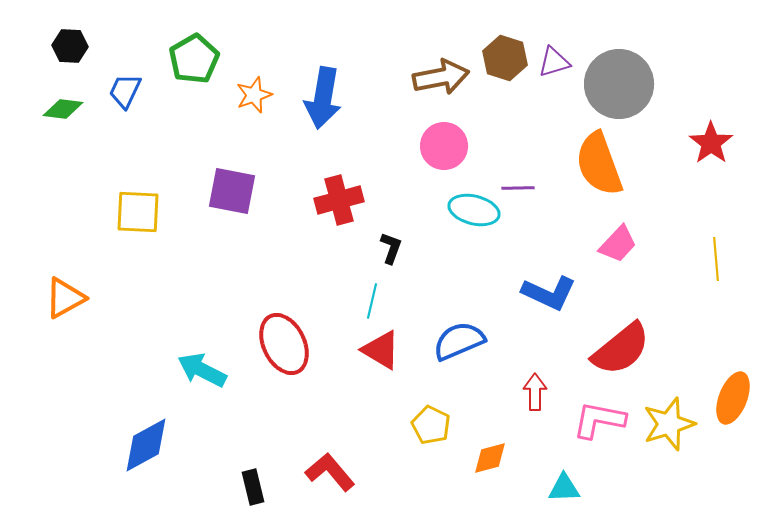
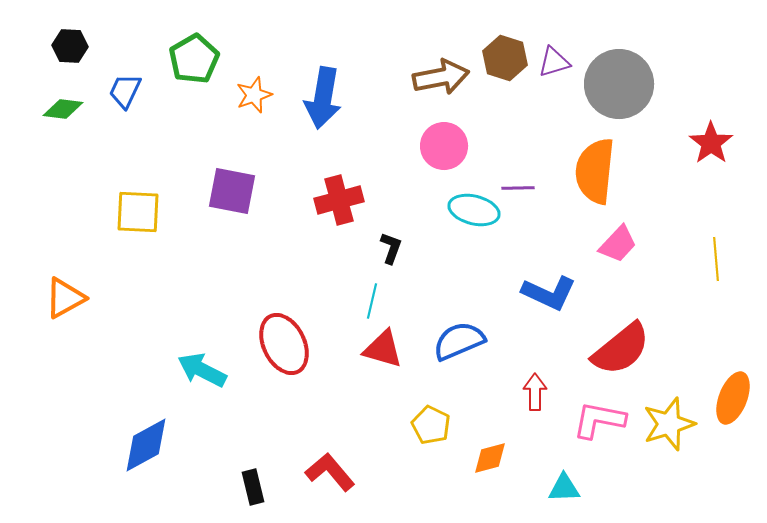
orange semicircle: moved 4 px left, 7 px down; rotated 26 degrees clockwise
red triangle: moved 2 px right, 1 px up; rotated 15 degrees counterclockwise
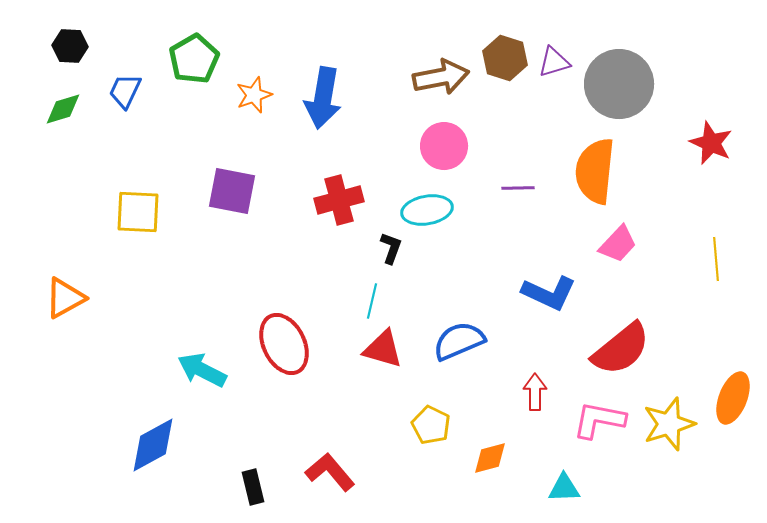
green diamond: rotated 24 degrees counterclockwise
red star: rotated 12 degrees counterclockwise
cyan ellipse: moved 47 px left; rotated 24 degrees counterclockwise
blue diamond: moved 7 px right
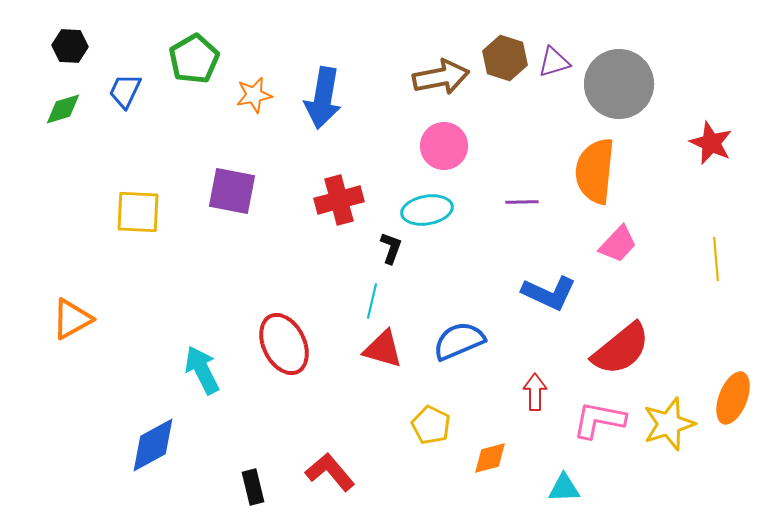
orange star: rotated 9 degrees clockwise
purple line: moved 4 px right, 14 px down
orange triangle: moved 7 px right, 21 px down
cyan arrow: rotated 36 degrees clockwise
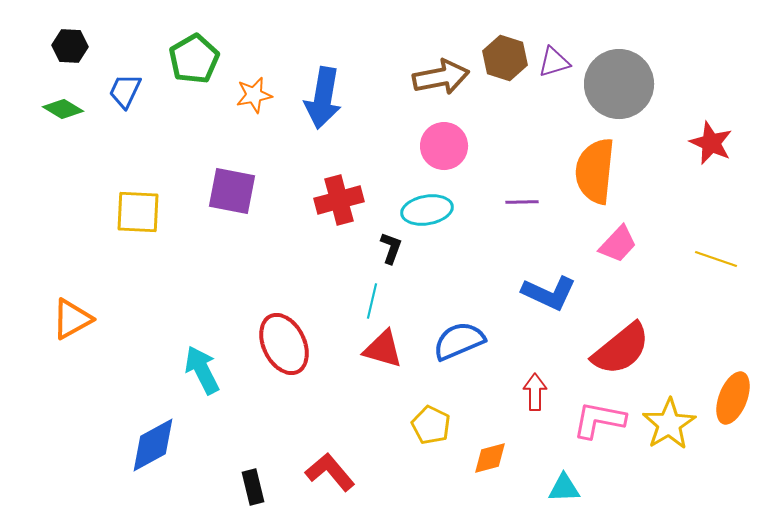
green diamond: rotated 48 degrees clockwise
yellow line: rotated 66 degrees counterclockwise
yellow star: rotated 14 degrees counterclockwise
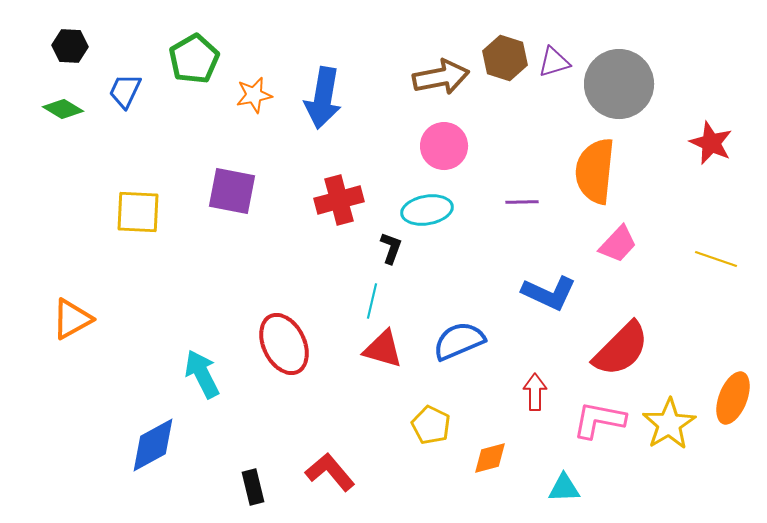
red semicircle: rotated 6 degrees counterclockwise
cyan arrow: moved 4 px down
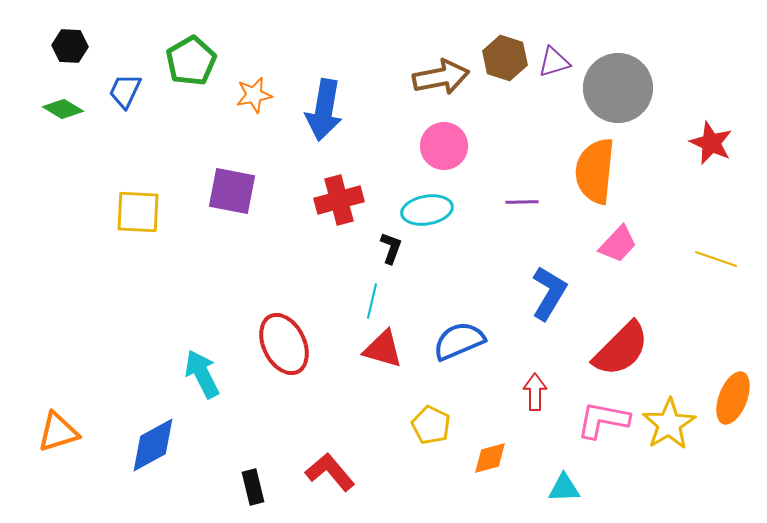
green pentagon: moved 3 px left, 2 px down
gray circle: moved 1 px left, 4 px down
blue arrow: moved 1 px right, 12 px down
blue L-shape: rotated 84 degrees counterclockwise
orange triangle: moved 14 px left, 113 px down; rotated 12 degrees clockwise
pink L-shape: moved 4 px right
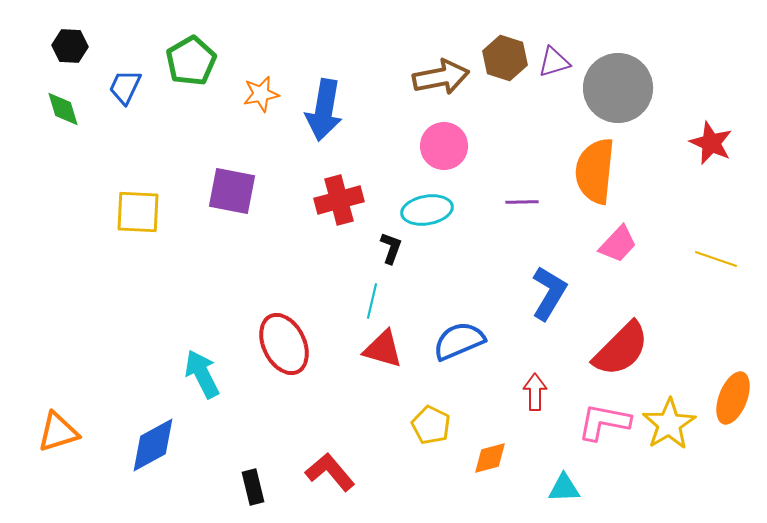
blue trapezoid: moved 4 px up
orange star: moved 7 px right, 1 px up
green diamond: rotated 42 degrees clockwise
pink L-shape: moved 1 px right, 2 px down
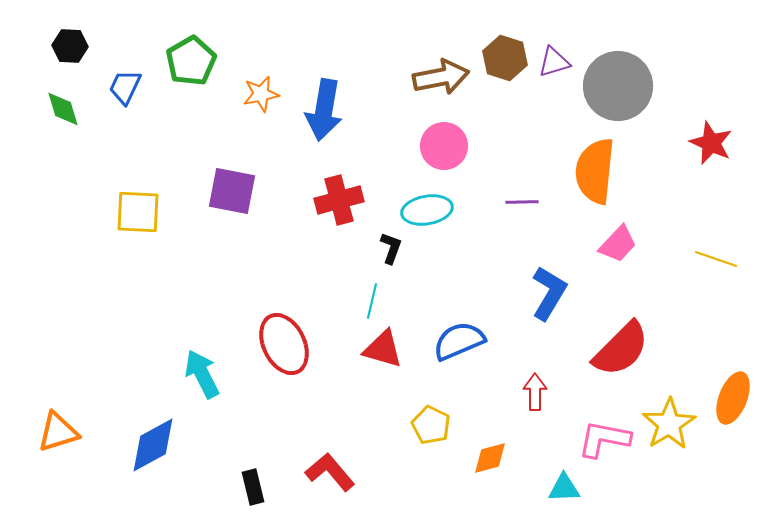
gray circle: moved 2 px up
pink L-shape: moved 17 px down
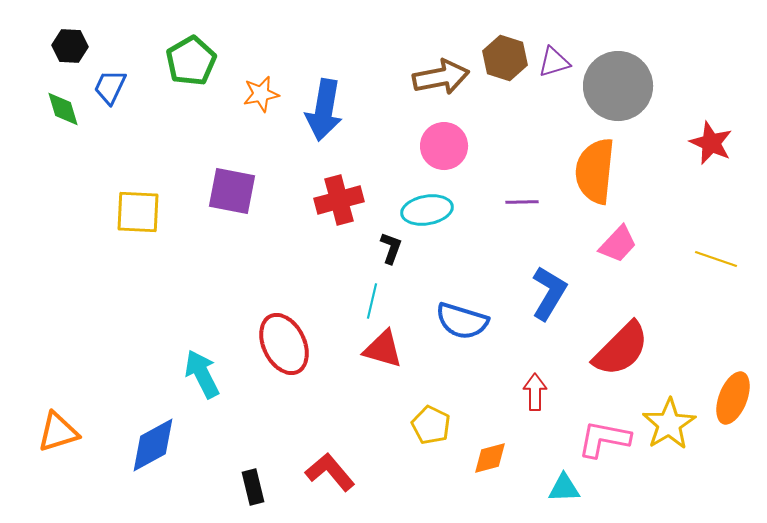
blue trapezoid: moved 15 px left
blue semicircle: moved 3 px right, 20 px up; rotated 140 degrees counterclockwise
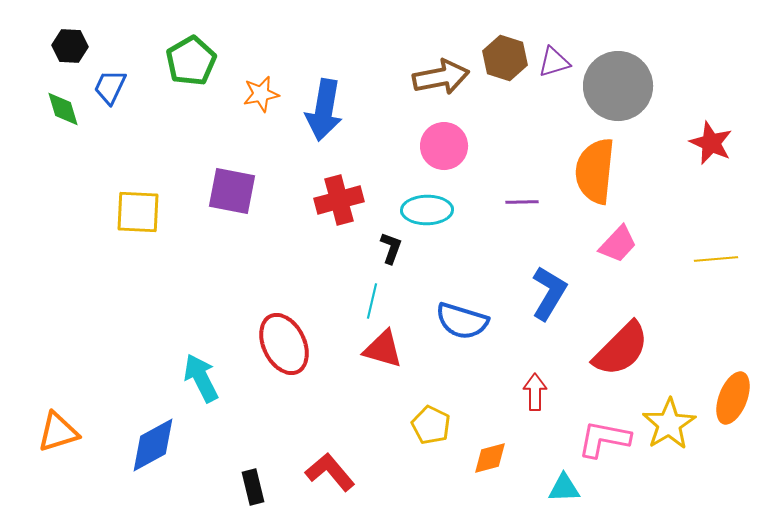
cyan ellipse: rotated 9 degrees clockwise
yellow line: rotated 24 degrees counterclockwise
cyan arrow: moved 1 px left, 4 px down
